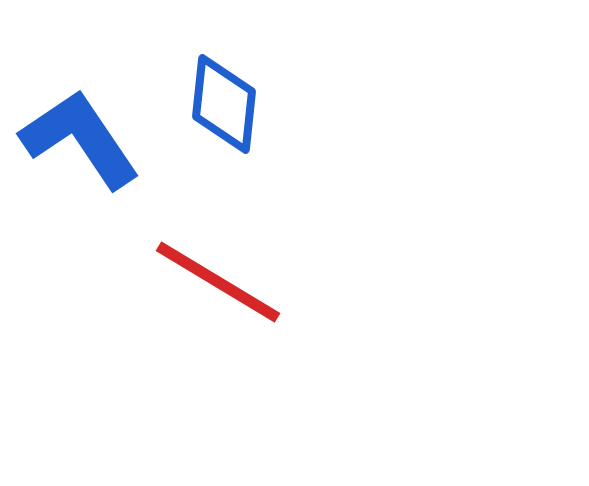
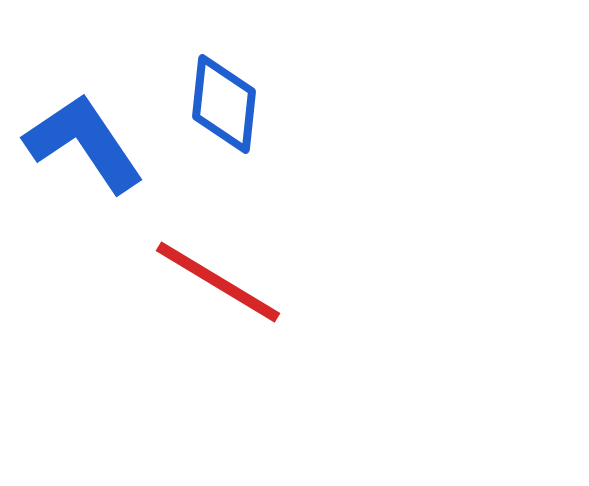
blue L-shape: moved 4 px right, 4 px down
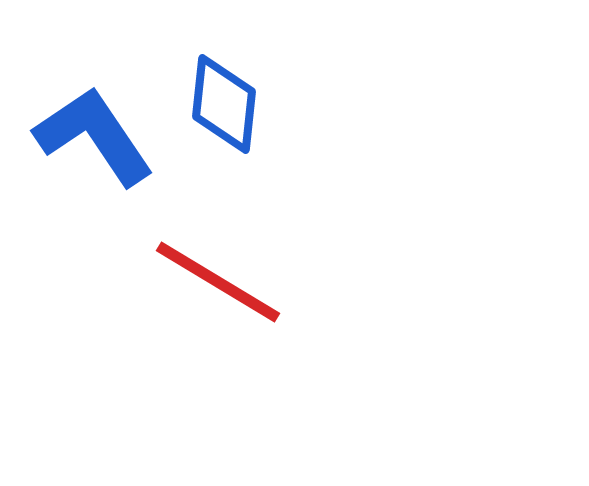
blue L-shape: moved 10 px right, 7 px up
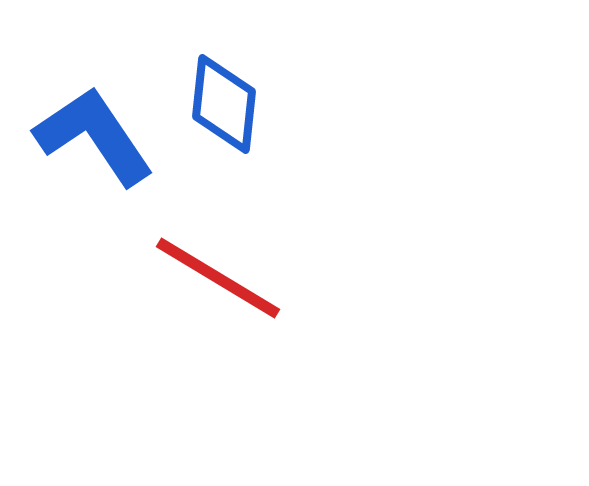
red line: moved 4 px up
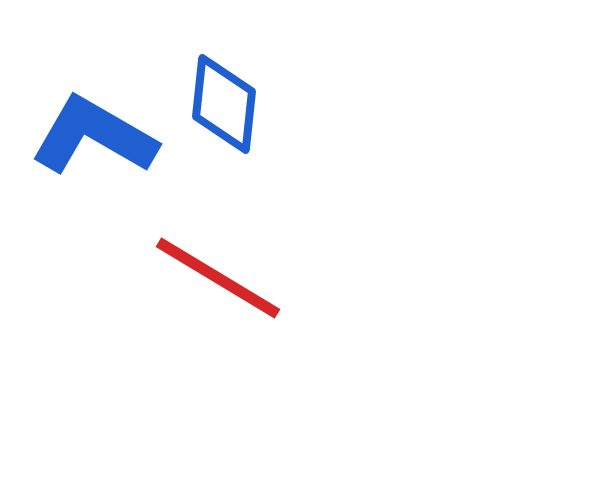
blue L-shape: rotated 26 degrees counterclockwise
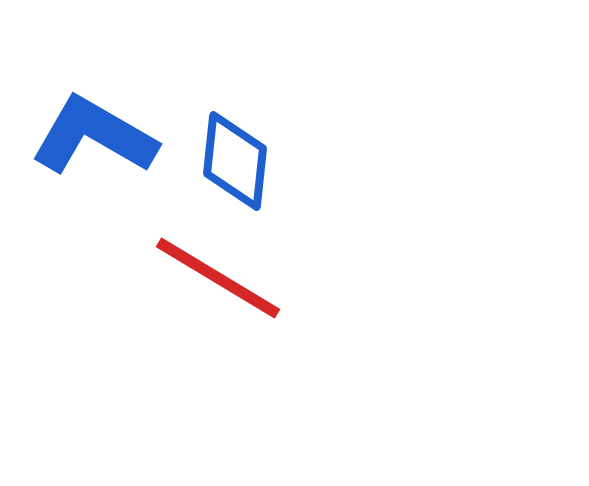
blue diamond: moved 11 px right, 57 px down
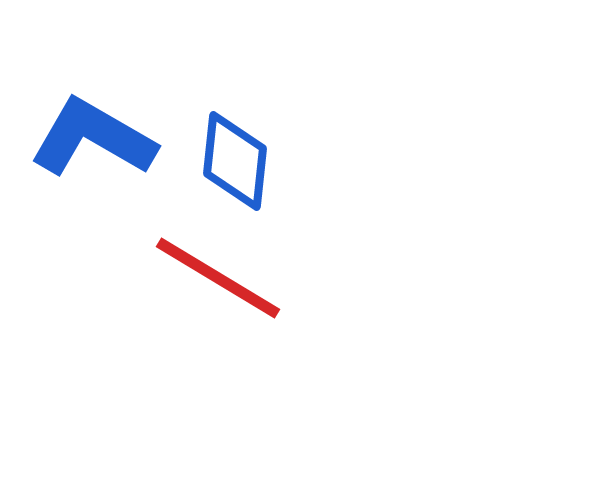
blue L-shape: moved 1 px left, 2 px down
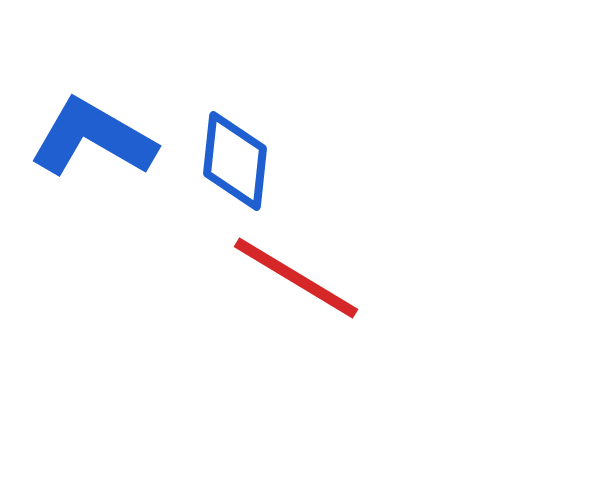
red line: moved 78 px right
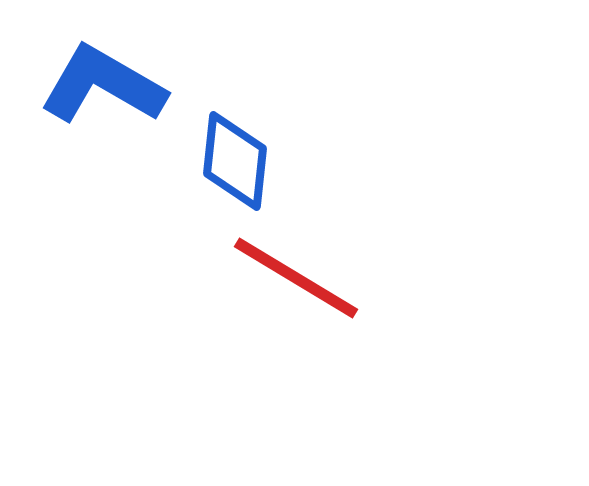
blue L-shape: moved 10 px right, 53 px up
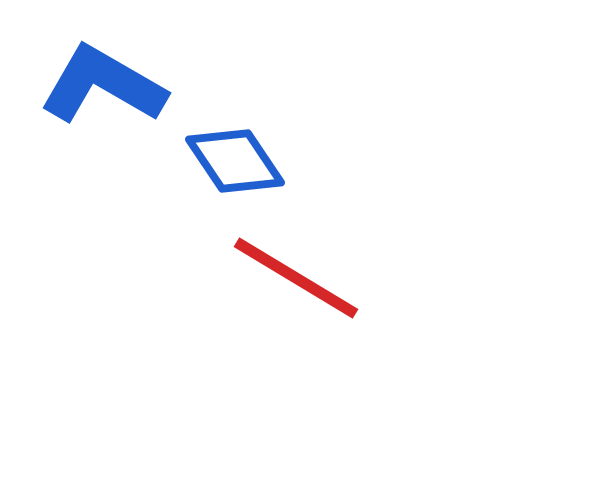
blue diamond: rotated 40 degrees counterclockwise
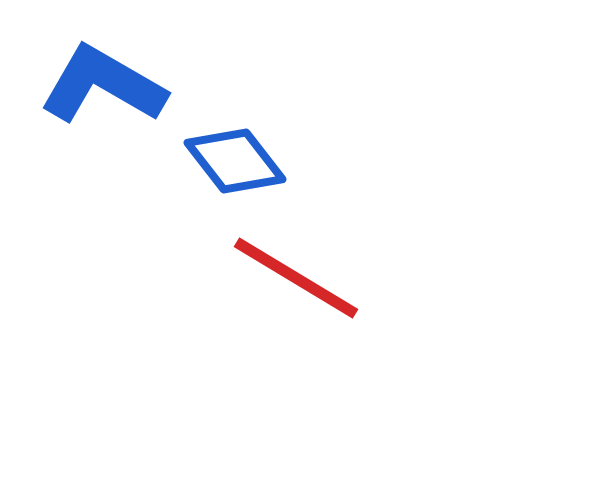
blue diamond: rotated 4 degrees counterclockwise
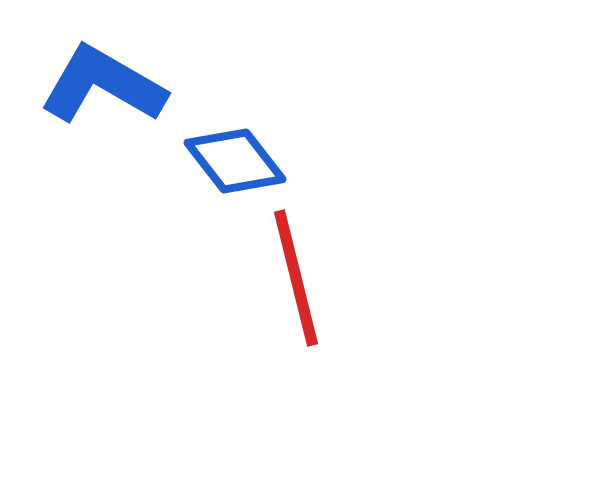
red line: rotated 45 degrees clockwise
